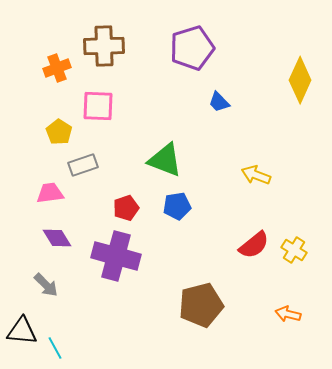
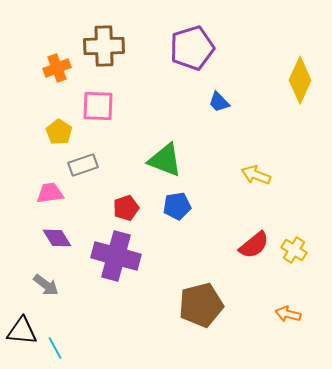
gray arrow: rotated 8 degrees counterclockwise
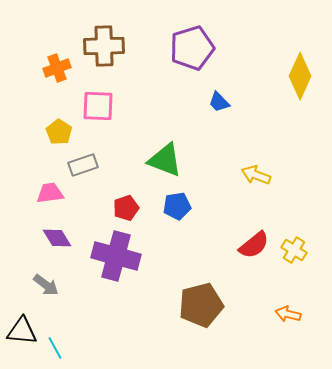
yellow diamond: moved 4 px up
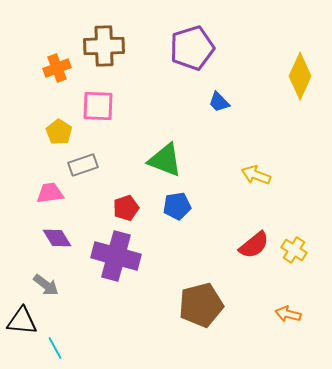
black triangle: moved 10 px up
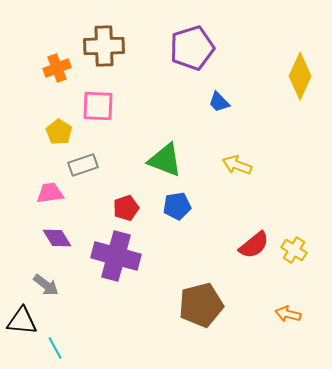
yellow arrow: moved 19 px left, 10 px up
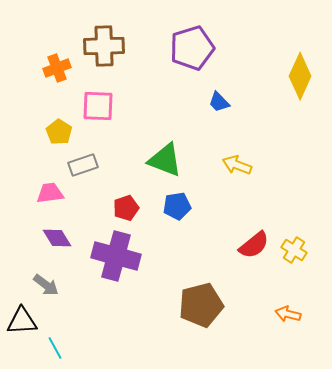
black triangle: rotated 8 degrees counterclockwise
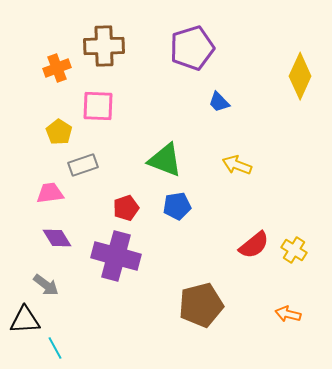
black triangle: moved 3 px right, 1 px up
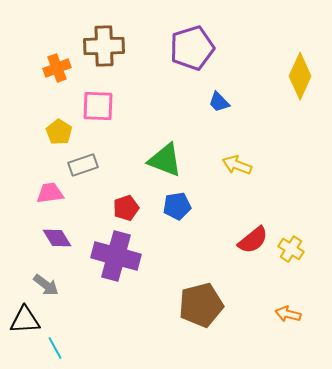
red semicircle: moved 1 px left, 5 px up
yellow cross: moved 3 px left, 1 px up
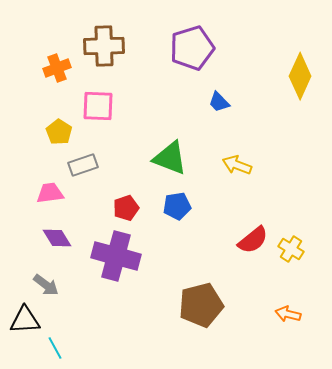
green triangle: moved 5 px right, 2 px up
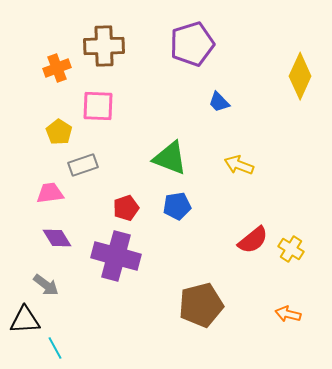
purple pentagon: moved 4 px up
yellow arrow: moved 2 px right
